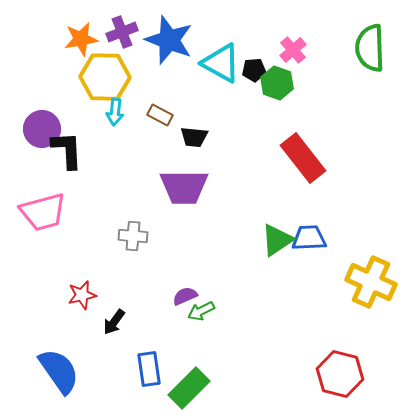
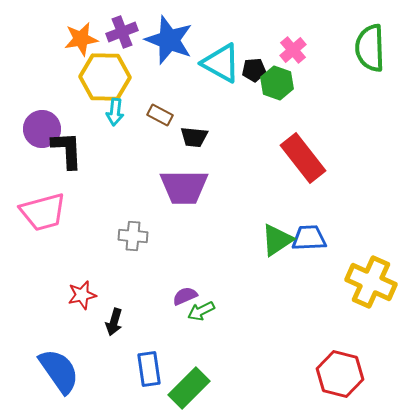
black arrow: rotated 20 degrees counterclockwise
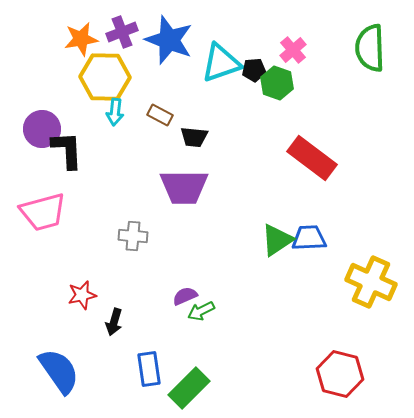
cyan triangle: rotated 48 degrees counterclockwise
red rectangle: moved 9 px right; rotated 15 degrees counterclockwise
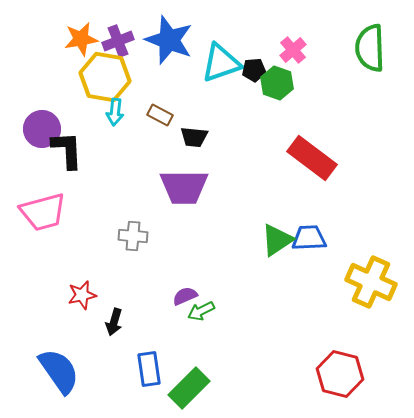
purple cross: moved 4 px left, 9 px down
yellow hexagon: rotated 9 degrees clockwise
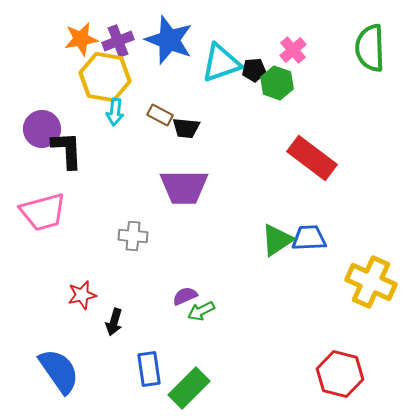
black trapezoid: moved 8 px left, 9 px up
